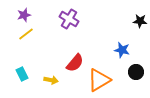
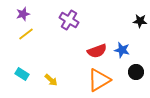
purple star: moved 1 px left, 1 px up
purple cross: moved 1 px down
red semicircle: moved 22 px right, 12 px up; rotated 30 degrees clockwise
cyan rectangle: rotated 32 degrees counterclockwise
yellow arrow: rotated 32 degrees clockwise
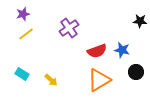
purple cross: moved 8 px down; rotated 24 degrees clockwise
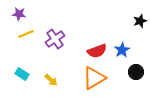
purple star: moved 4 px left; rotated 24 degrees clockwise
black star: rotated 24 degrees counterclockwise
purple cross: moved 14 px left, 11 px down
yellow line: rotated 14 degrees clockwise
blue star: rotated 28 degrees clockwise
orange triangle: moved 5 px left, 2 px up
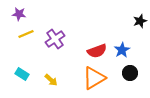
black circle: moved 6 px left, 1 px down
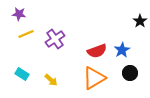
black star: rotated 16 degrees counterclockwise
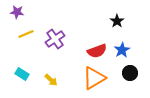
purple star: moved 2 px left, 2 px up
black star: moved 23 px left
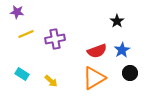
purple cross: rotated 24 degrees clockwise
yellow arrow: moved 1 px down
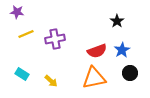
orange triangle: rotated 20 degrees clockwise
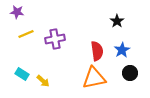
red semicircle: rotated 78 degrees counterclockwise
yellow arrow: moved 8 px left
